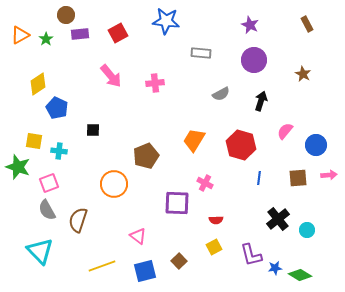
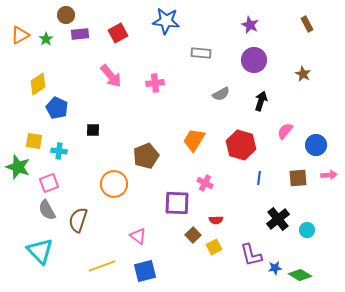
brown square at (179, 261): moved 14 px right, 26 px up
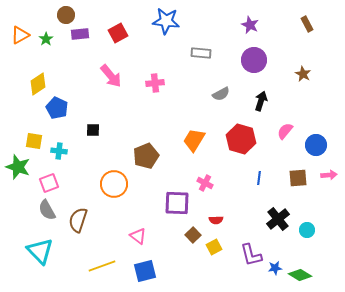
red hexagon at (241, 145): moved 6 px up
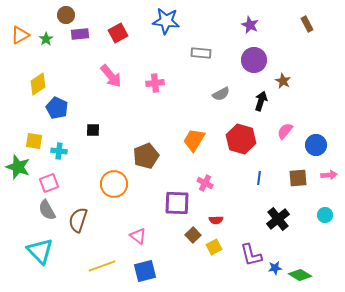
brown star at (303, 74): moved 20 px left, 7 px down
cyan circle at (307, 230): moved 18 px right, 15 px up
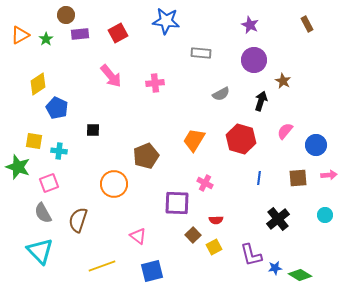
gray semicircle at (47, 210): moved 4 px left, 3 px down
blue square at (145, 271): moved 7 px right
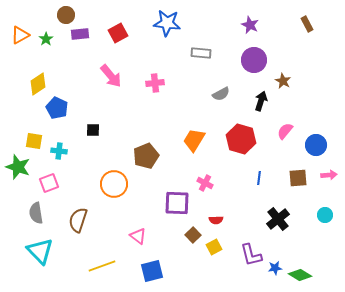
blue star at (166, 21): moved 1 px right, 2 px down
gray semicircle at (43, 213): moved 7 px left; rotated 20 degrees clockwise
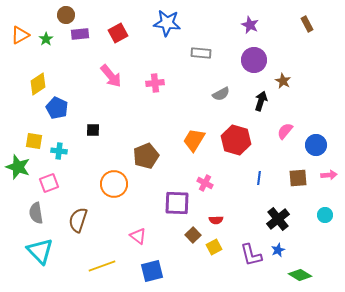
red hexagon at (241, 139): moved 5 px left, 1 px down
blue star at (275, 268): moved 3 px right, 18 px up; rotated 16 degrees counterclockwise
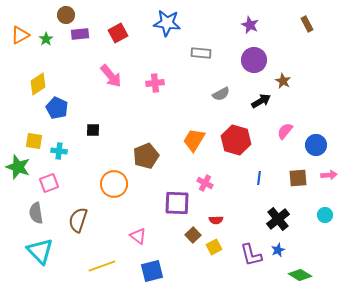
black arrow at (261, 101): rotated 42 degrees clockwise
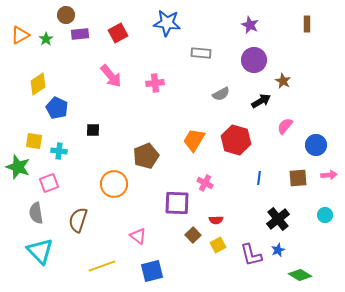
brown rectangle at (307, 24): rotated 28 degrees clockwise
pink semicircle at (285, 131): moved 5 px up
yellow square at (214, 247): moved 4 px right, 2 px up
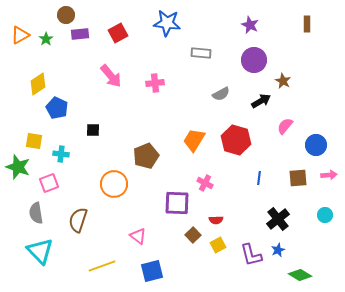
cyan cross at (59, 151): moved 2 px right, 3 px down
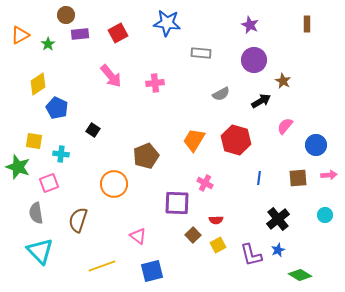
green star at (46, 39): moved 2 px right, 5 px down
black square at (93, 130): rotated 32 degrees clockwise
